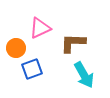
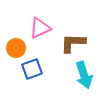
cyan arrow: rotated 12 degrees clockwise
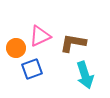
pink triangle: moved 8 px down
brown L-shape: rotated 8 degrees clockwise
cyan arrow: moved 1 px right
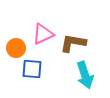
pink triangle: moved 3 px right, 2 px up
blue square: rotated 25 degrees clockwise
